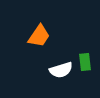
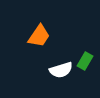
green rectangle: moved 1 px up; rotated 36 degrees clockwise
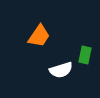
green rectangle: moved 6 px up; rotated 18 degrees counterclockwise
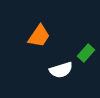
green rectangle: moved 1 px right, 2 px up; rotated 30 degrees clockwise
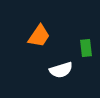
green rectangle: moved 5 px up; rotated 48 degrees counterclockwise
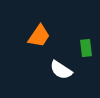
white semicircle: rotated 50 degrees clockwise
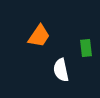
white semicircle: rotated 45 degrees clockwise
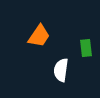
white semicircle: rotated 20 degrees clockwise
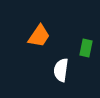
green rectangle: rotated 18 degrees clockwise
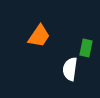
white semicircle: moved 9 px right, 1 px up
